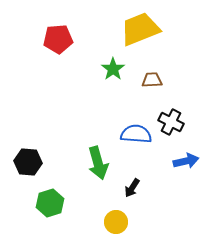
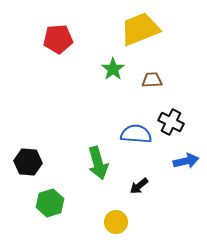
black arrow: moved 7 px right, 2 px up; rotated 18 degrees clockwise
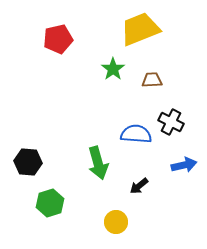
red pentagon: rotated 8 degrees counterclockwise
blue arrow: moved 2 px left, 4 px down
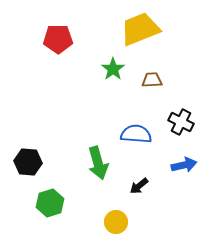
red pentagon: rotated 12 degrees clockwise
black cross: moved 10 px right
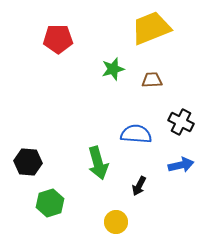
yellow trapezoid: moved 11 px right, 1 px up
green star: rotated 20 degrees clockwise
blue arrow: moved 3 px left
black arrow: rotated 24 degrees counterclockwise
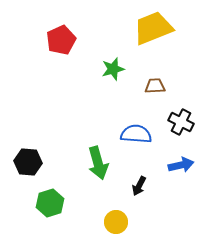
yellow trapezoid: moved 2 px right
red pentagon: moved 3 px right, 1 px down; rotated 24 degrees counterclockwise
brown trapezoid: moved 3 px right, 6 px down
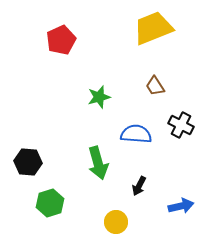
green star: moved 14 px left, 28 px down
brown trapezoid: rotated 120 degrees counterclockwise
black cross: moved 3 px down
blue arrow: moved 41 px down
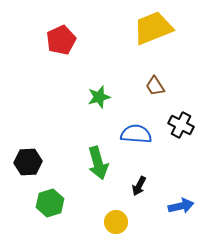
black hexagon: rotated 8 degrees counterclockwise
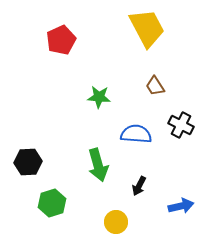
yellow trapezoid: moved 6 px left; rotated 84 degrees clockwise
green star: rotated 20 degrees clockwise
green arrow: moved 2 px down
green hexagon: moved 2 px right
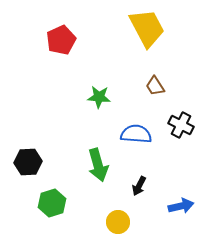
yellow circle: moved 2 px right
